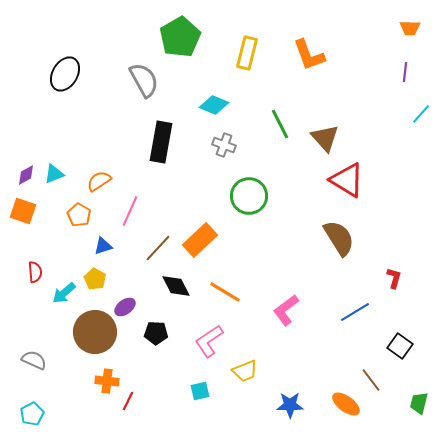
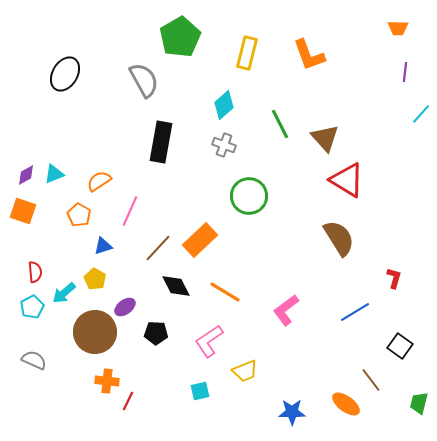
orange trapezoid at (410, 28): moved 12 px left
cyan diamond at (214, 105): moved 10 px right; rotated 64 degrees counterclockwise
blue star at (290, 405): moved 2 px right, 7 px down
cyan pentagon at (32, 414): moved 107 px up
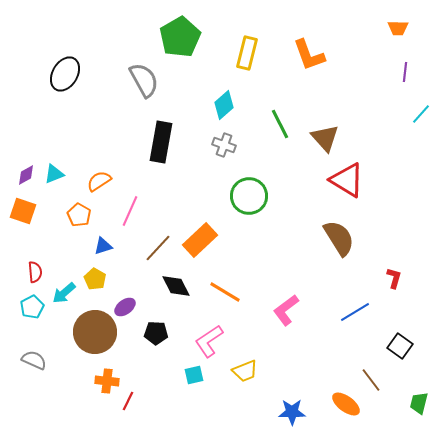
cyan square at (200, 391): moved 6 px left, 16 px up
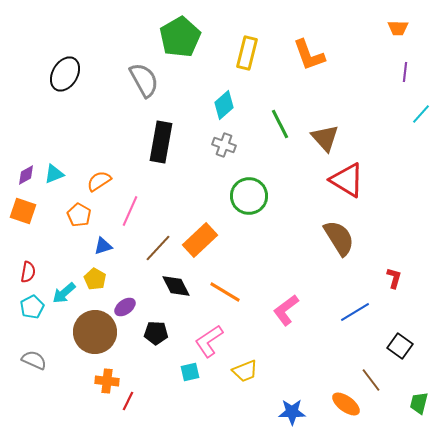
red semicircle at (35, 272): moved 7 px left; rotated 15 degrees clockwise
cyan square at (194, 375): moved 4 px left, 3 px up
